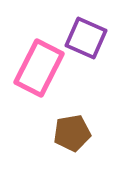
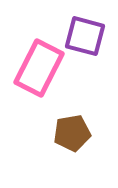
purple square: moved 1 px left, 2 px up; rotated 9 degrees counterclockwise
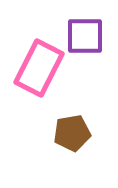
purple square: rotated 15 degrees counterclockwise
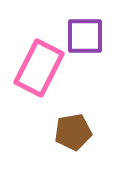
brown pentagon: moved 1 px right, 1 px up
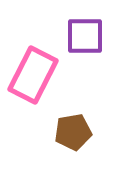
pink rectangle: moved 6 px left, 7 px down
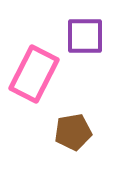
pink rectangle: moved 1 px right, 1 px up
